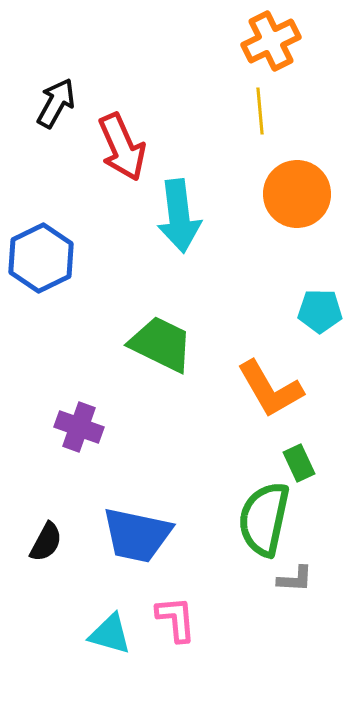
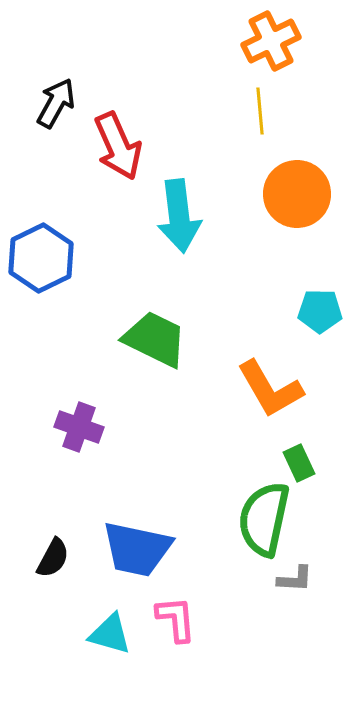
red arrow: moved 4 px left, 1 px up
green trapezoid: moved 6 px left, 5 px up
blue trapezoid: moved 14 px down
black semicircle: moved 7 px right, 16 px down
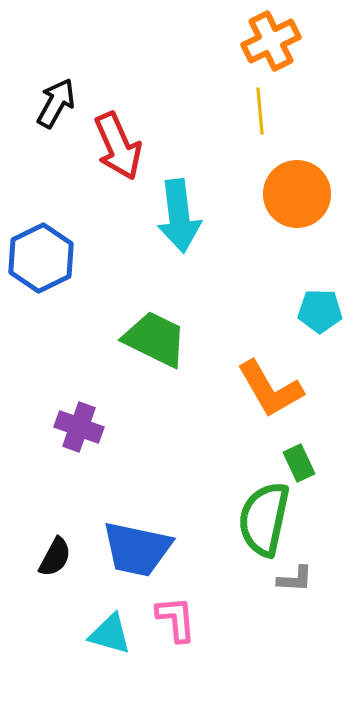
black semicircle: moved 2 px right, 1 px up
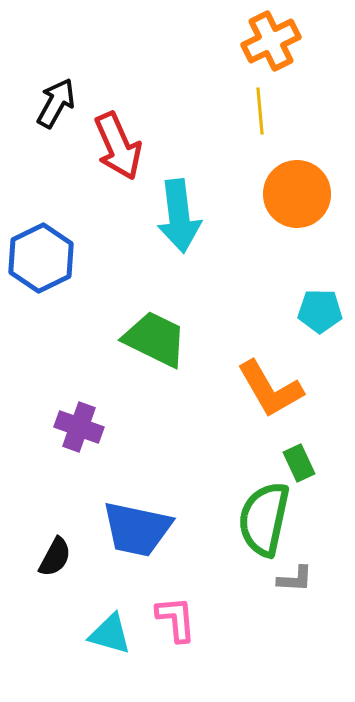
blue trapezoid: moved 20 px up
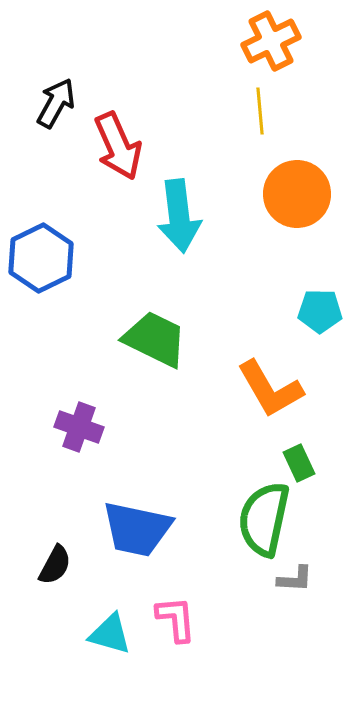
black semicircle: moved 8 px down
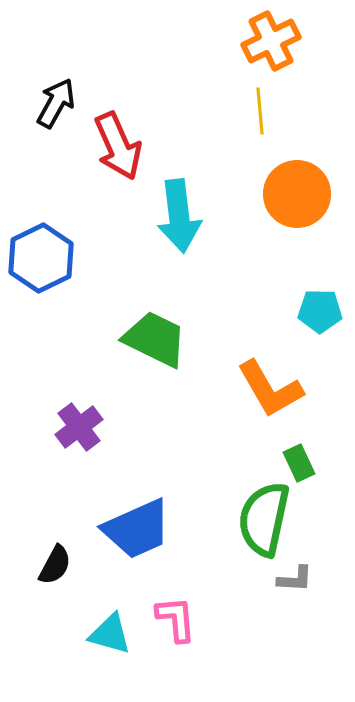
purple cross: rotated 33 degrees clockwise
blue trapezoid: rotated 36 degrees counterclockwise
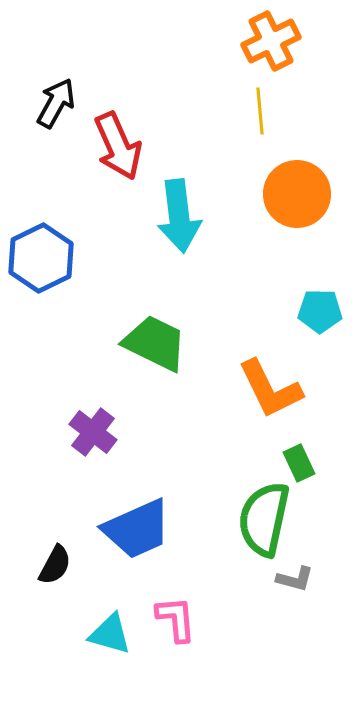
green trapezoid: moved 4 px down
orange L-shape: rotated 4 degrees clockwise
purple cross: moved 14 px right, 5 px down; rotated 15 degrees counterclockwise
gray L-shape: rotated 12 degrees clockwise
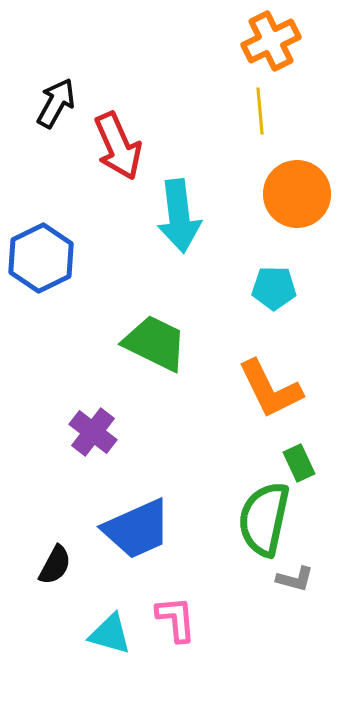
cyan pentagon: moved 46 px left, 23 px up
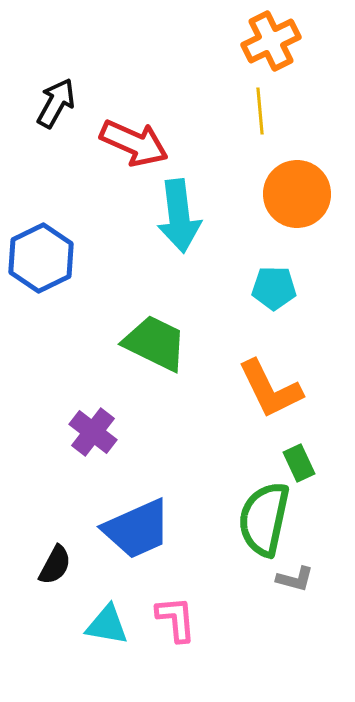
red arrow: moved 16 px right, 3 px up; rotated 42 degrees counterclockwise
cyan triangle: moved 3 px left, 9 px up; rotated 6 degrees counterclockwise
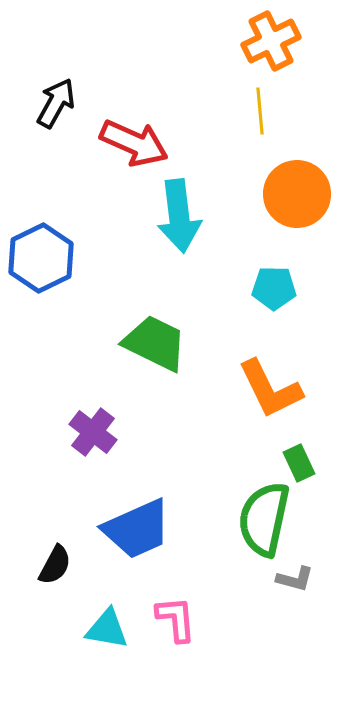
cyan triangle: moved 4 px down
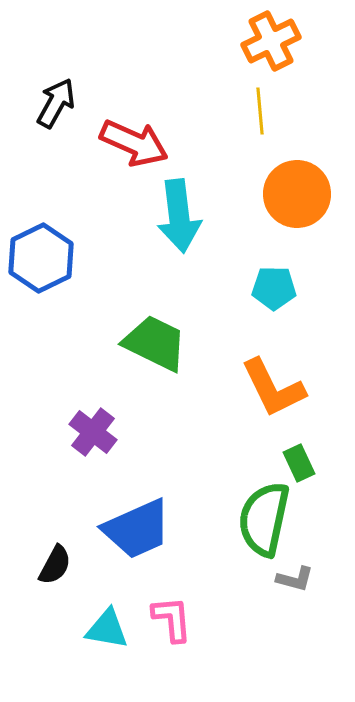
orange L-shape: moved 3 px right, 1 px up
pink L-shape: moved 4 px left
